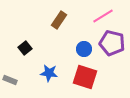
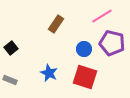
pink line: moved 1 px left
brown rectangle: moved 3 px left, 4 px down
black square: moved 14 px left
blue star: rotated 18 degrees clockwise
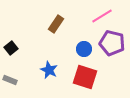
blue star: moved 3 px up
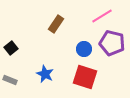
blue star: moved 4 px left, 4 px down
